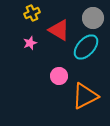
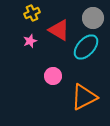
pink star: moved 2 px up
pink circle: moved 6 px left
orange triangle: moved 1 px left, 1 px down
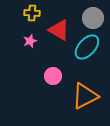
yellow cross: rotated 28 degrees clockwise
cyan ellipse: moved 1 px right
orange triangle: moved 1 px right, 1 px up
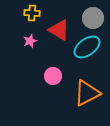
cyan ellipse: rotated 12 degrees clockwise
orange triangle: moved 2 px right, 3 px up
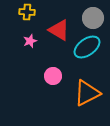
yellow cross: moved 5 px left, 1 px up
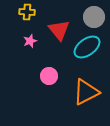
gray circle: moved 1 px right, 1 px up
red triangle: rotated 20 degrees clockwise
pink circle: moved 4 px left
orange triangle: moved 1 px left, 1 px up
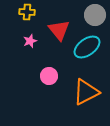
gray circle: moved 1 px right, 2 px up
